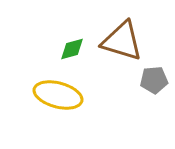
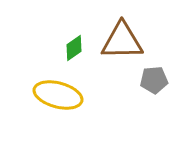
brown triangle: rotated 18 degrees counterclockwise
green diamond: moved 2 px right, 1 px up; rotated 20 degrees counterclockwise
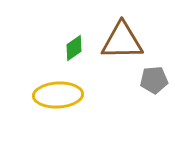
yellow ellipse: rotated 18 degrees counterclockwise
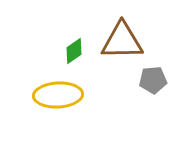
green diamond: moved 3 px down
gray pentagon: moved 1 px left
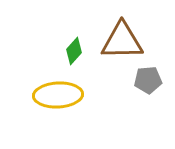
green diamond: rotated 12 degrees counterclockwise
gray pentagon: moved 5 px left
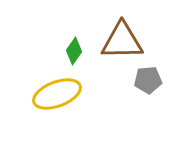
green diamond: rotated 8 degrees counterclockwise
yellow ellipse: moved 1 px left, 1 px up; rotated 18 degrees counterclockwise
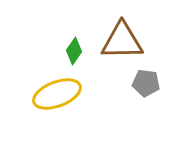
gray pentagon: moved 2 px left, 3 px down; rotated 12 degrees clockwise
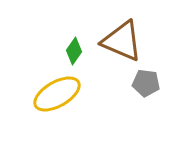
brown triangle: rotated 24 degrees clockwise
yellow ellipse: rotated 9 degrees counterclockwise
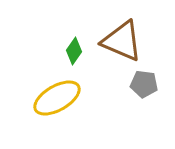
gray pentagon: moved 2 px left, 1 px down
yellow ellipse: moved 4 px down
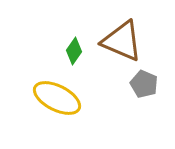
gray pentagon: rotated 16 degrees clockwise
yellow ellipse: rotated 57 degrees clockwise
